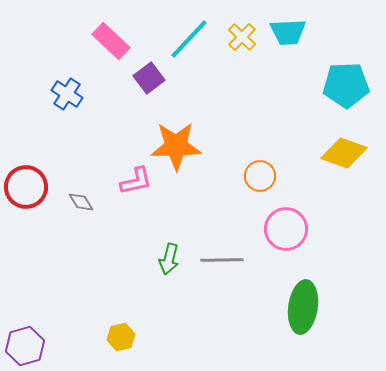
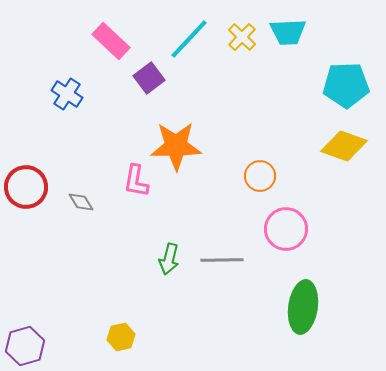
yellow diamond: moved 7 px up
pink L-shape: rotated 112 degrees clockwise
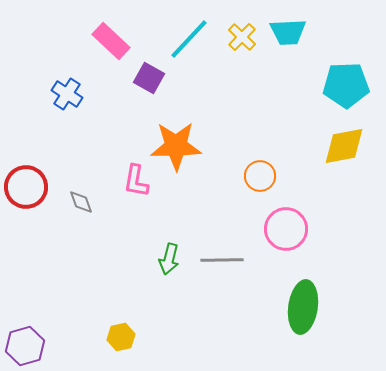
purple square: rotated 24 degrees counterclockwise
yellow diamond: rotated 30 degrees counterclockwise
gray diamond: rotated 12 degrees clockwise
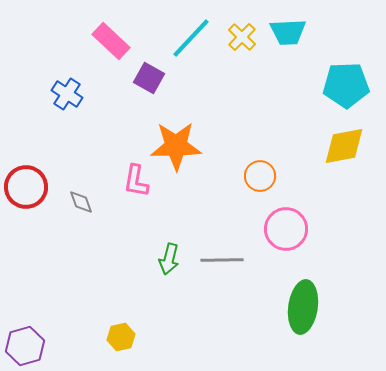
cyan line: moved 2 px right, 1 px up
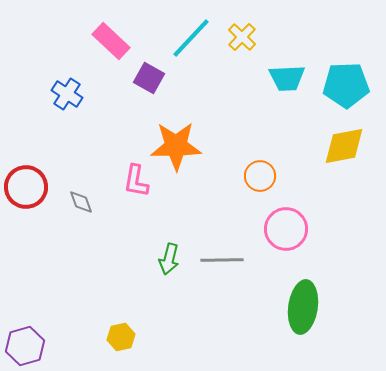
cyan trapezoid: moved 1 px left, 46 px down
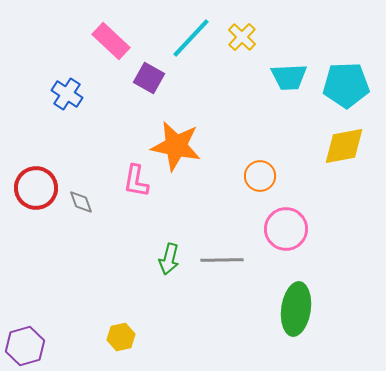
cyan trapezoid: moved 2 px right, 1 px up
orange star: rotated 12 degrees clockwise
red circle: moved 10 px right, 1 px down
green ellipse: moved 7 px left, 2 px down
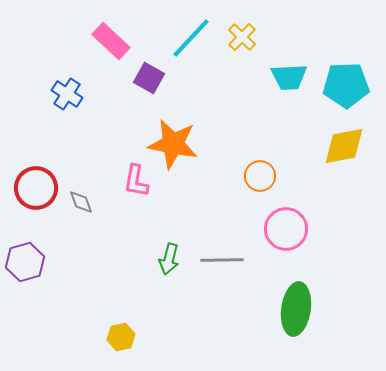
orange star: moved 3 px left, 2 px up
purple hexagon: moved 84 px up
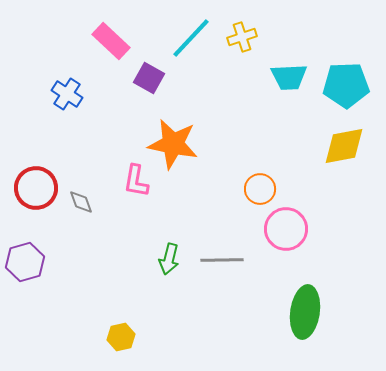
yellow cross: rotated 28 degrees clockwise
orange circle: moved 13 px down
green ellipse: moved 9 px right, 3 px down
